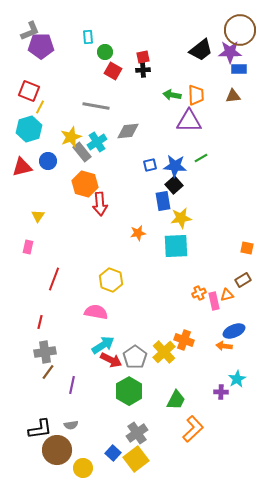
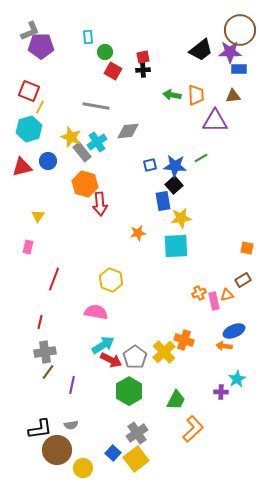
purple triangle at (189, 121): moved 26 px right
yellow star at (71, 137): rotated 30 degrees counterclockwise
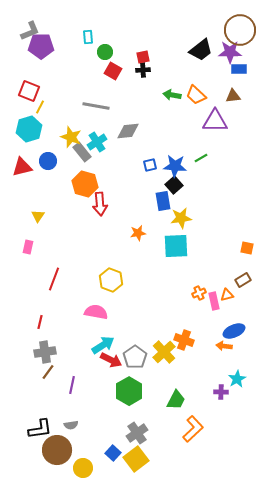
orange trapezoid at (196, 95): rotated 135 degrees clockwise
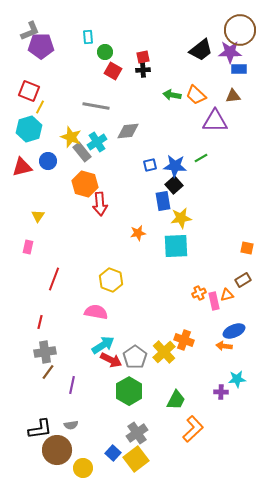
cyan star at (237, 379): rotated 24 degrees clockwise
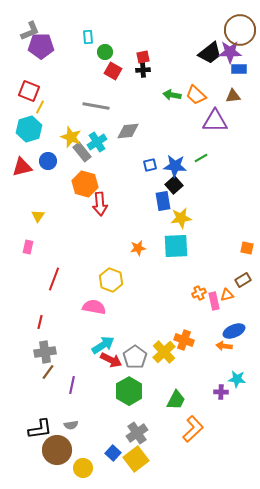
black trapezoid at (201, 50): moved 9 px right, 3 px down
orange star at (138, 233): moved 15 px down
pink semicircle at (96, 312): moved 2 px left, 5 px up
cyan star at (237, 379): rotated 12 degrees clockwise
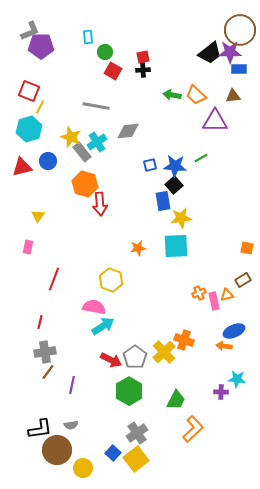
cyan arrow at (103, 345): moved 19 px up
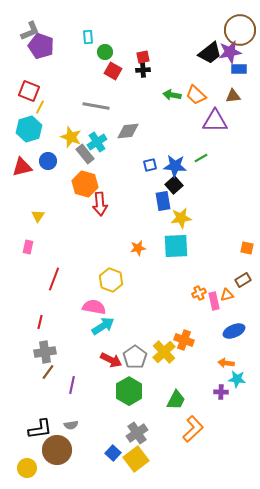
purple pentagon at (41, 46): rotated 20 degrees clockwise
purple star at (230, 52): rotated 10 degrees counterclockwise
gray rectangle at (82, 152): moved 3 px right, 2 px down
orange arrow at (224, 346): moved 2 px right, 17 px down
yellow circle at (83, 468): moved 56 px left
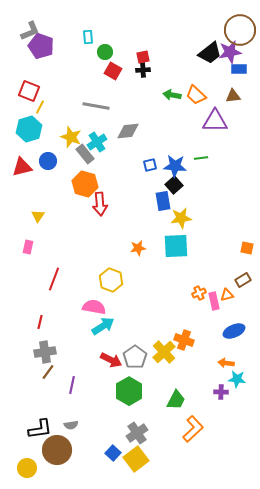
green line at (201, 158): rotated 24 degrees clockwise
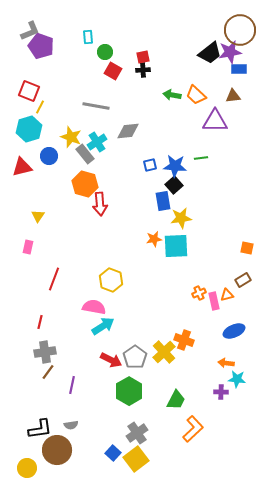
blue circle at (48, 161): moved 1 px right, 5 px up
orange star at (138, 248): moved 16 px right, 9 px up
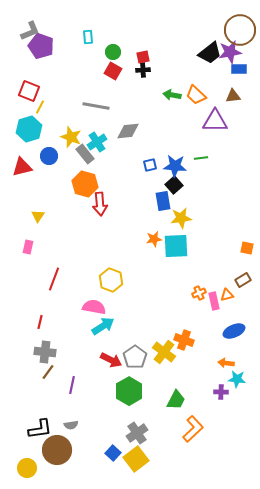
green circle at (105, 52): moved 8 px right
gray cross at (45, 352): rotated 15 degrees clockwise
yellow cross at (164, 352): rotated 10 degrees counterclockwise
